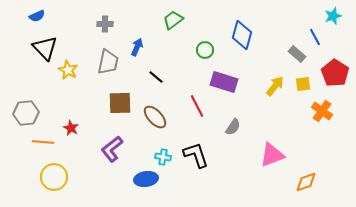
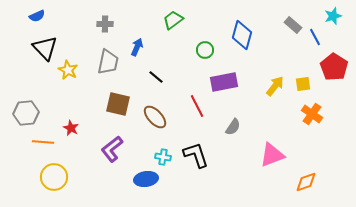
gray rectangle: moved 4 px left, 29 px up
red pentagon: moved 1 px left, 6 px up
purple rectangle: rotated 28 degrees counterclockwise
brown square: moved 2 px left, 1 px down; rotated 15 degrees clockwise
orange cross: moved 10 px left, 3 px down
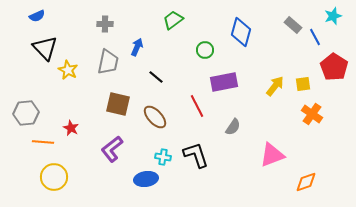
blue diamond: moved 1 px left, 3 px up
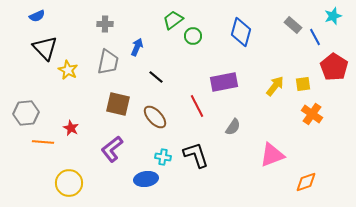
green circle: moved 12 px left, 14 px up
yellow circle: moved 15 px right, 6 px down
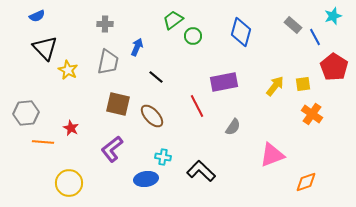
brown ellipse: moved 3 px left, 1 px up
black L-shape: moved 5 px right, 16 px down; rotated 28 degrees counterclockwise
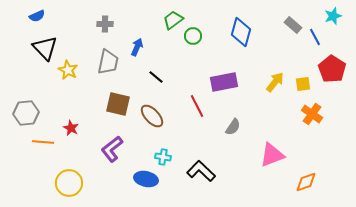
red pentagon: moved 2 px left, 2 px down
yellow arrow: moved 4 px up
blue ellipse: rotated 20 degrees clockwise
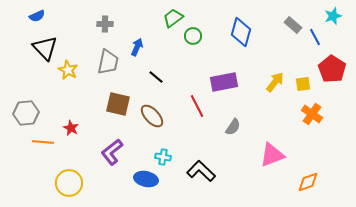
green trapezoid: moved 2 px up
purple L-shape: moved 3 px down
orange diamond: moved 2 px right
